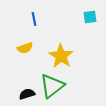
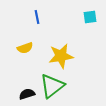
blue line: moved 3 px right, 2 px up
yellow star: rotated 30 degrees clockwise
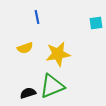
cyan square: moved 6 px right, 6 px down
yellow star: moved 3 px left, 2 px up
green triangle: rotated 16 degrees clockwise
black semicircle: moved 1 px right, 1 px up
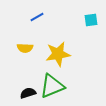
blue line: rotated 72 degrees clockwise
cyan square: moved 5 px left, 3 px up
yellow semicircle: rotated 21 degrees clockwise
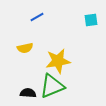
yellow semicircle: rotated 14 degrees counterclockwise
yellow star: moved 7 px down
black semicircle: rotated 21 degrees clockwise
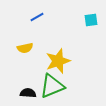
yellow star: rotated 10 degrees counterclockwise
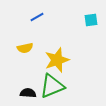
yellow star: moved 1 px left, 1 px up
